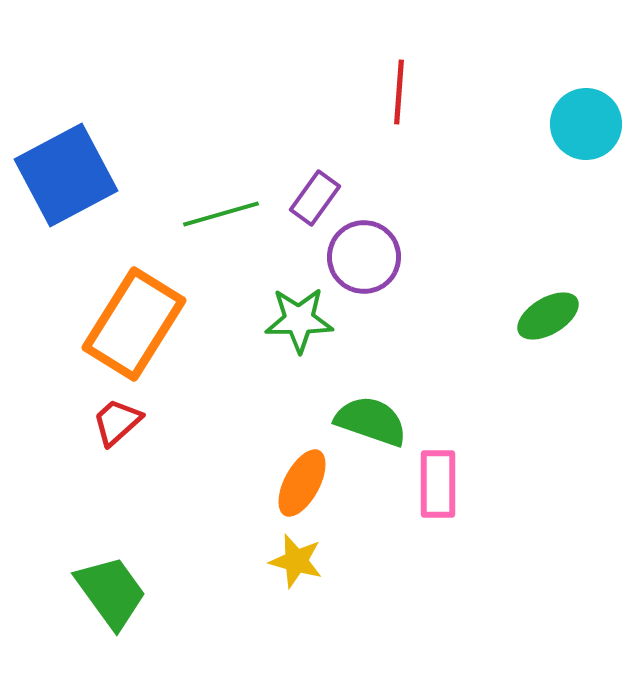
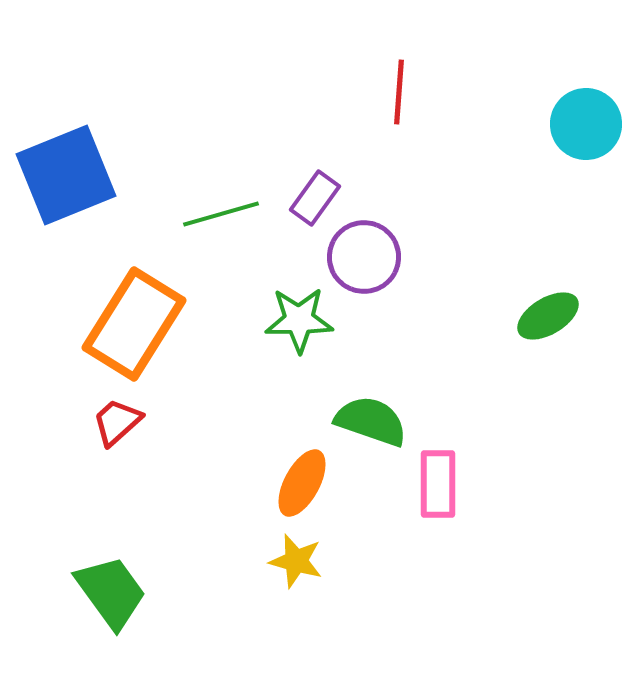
blue square: rotated 6 degrees clockwise
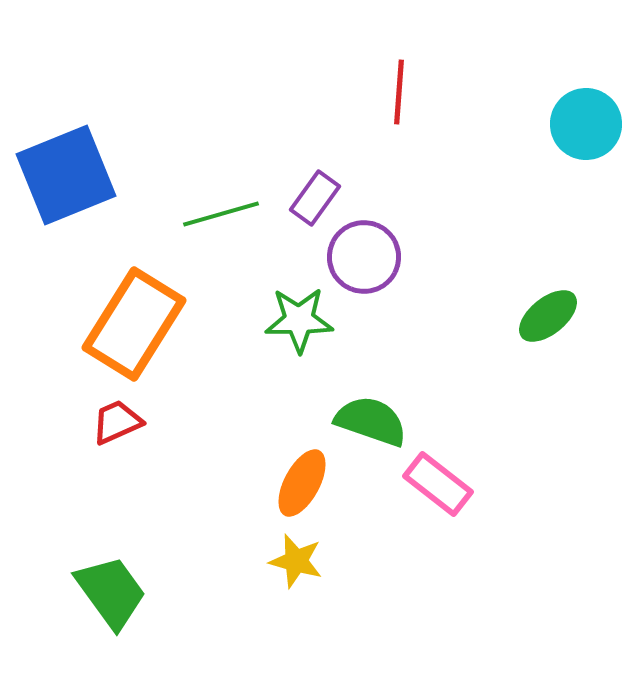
green ellipse: rotated 8 degrees counterclockwise
red trapezoid: rotated 18 degrees clockwise
pink rectangle: rotated 52 degrees counterclockwise
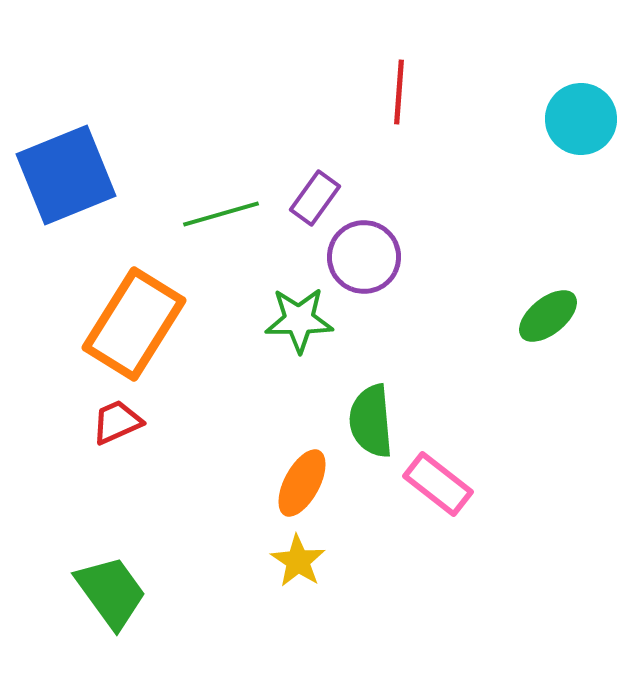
cyan circle: moved 5 px left, 5 px up
green semicircle: rotated 114 degrees counterclockwise
yellow star: moved 2 px right; rotated 18 degrees clockwise
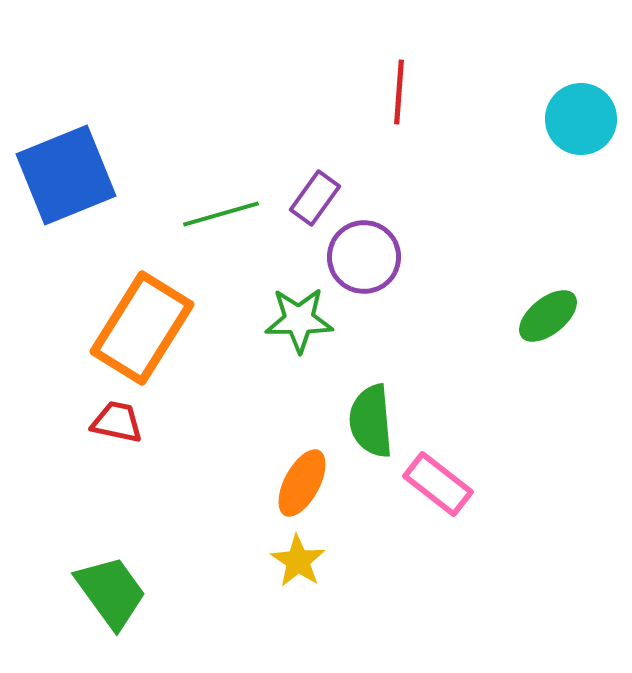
orange rectangle: moved 8 px right, 4 px down
red trapezoid: rotated 36 degrees clockwise
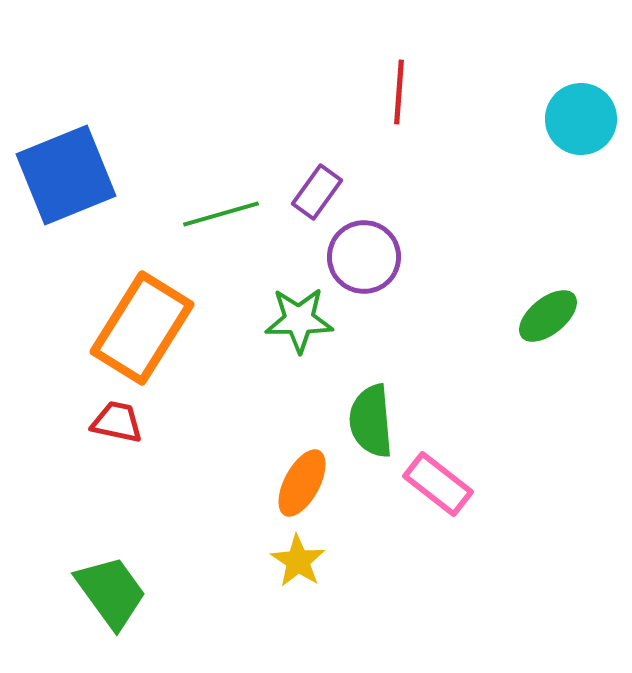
purple rectangle: moved 2 px right, 6 px up
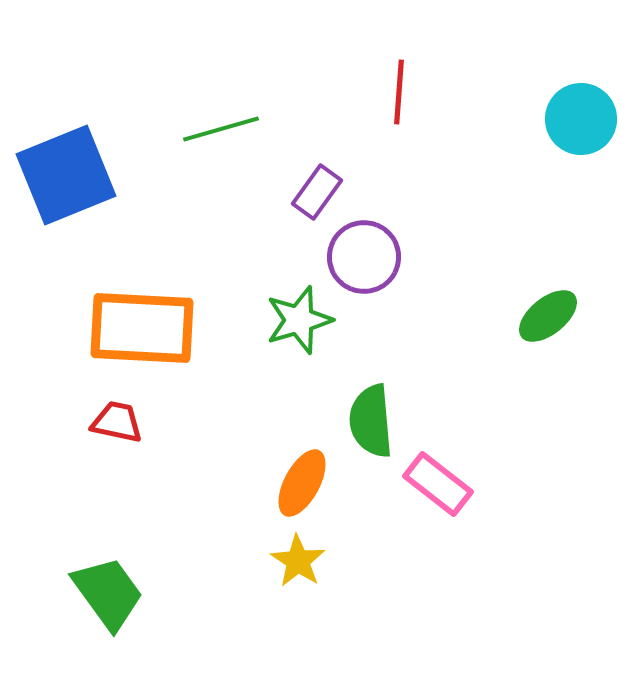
green line: moved 85 px up
green star: rotated 16 degrees counterclockwise
orange rectangle: rotated 61 degrees clockwise
green trapezoid: moved 3 px left, 1 px down
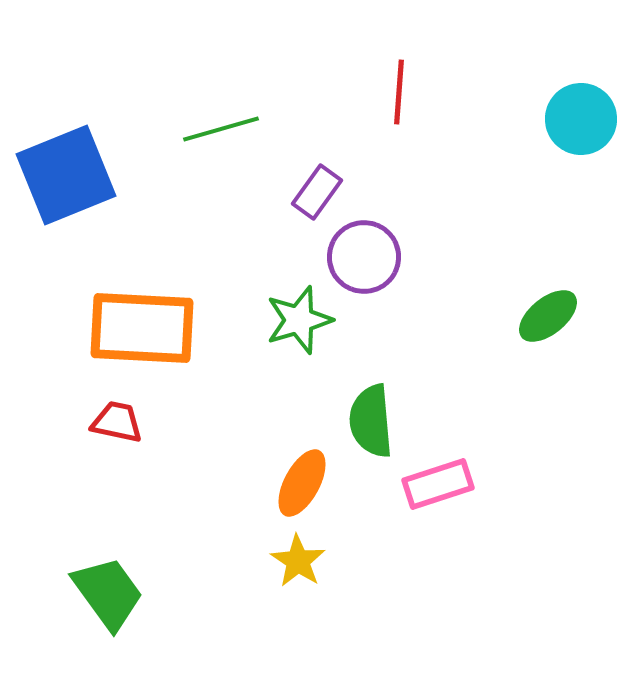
pink rectangle: rotated 56 degrees counterclockwise
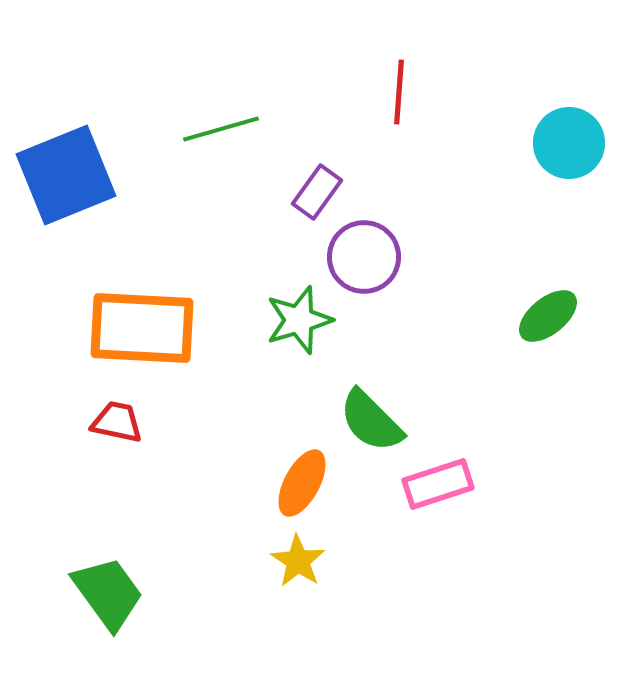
cyan circle: moved 12 px left, 24 px down
green semicircle: rotated 40 degrees counterclockwise
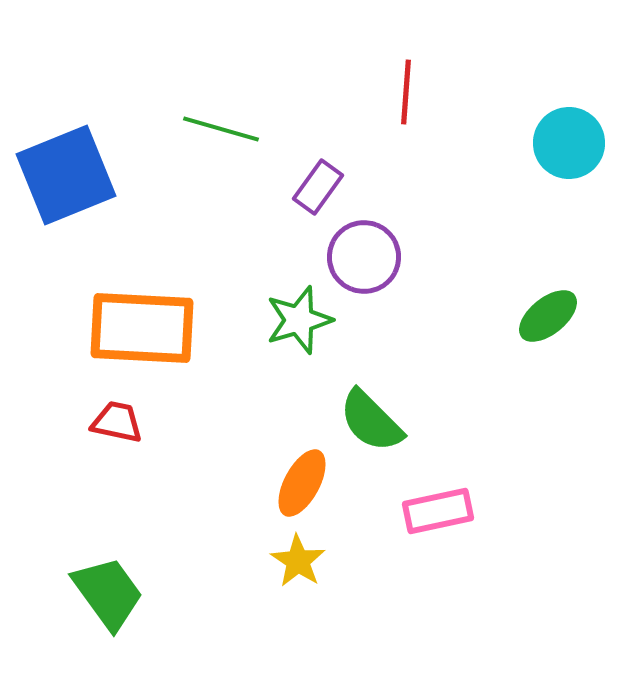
red line: moved 7 px right
green line: rotated 32 degrees clockwise
purple rectangle: moved 1 px right, 5 px up
pink rectangle: moved 27 px down; rotated 6 degrees clockwise
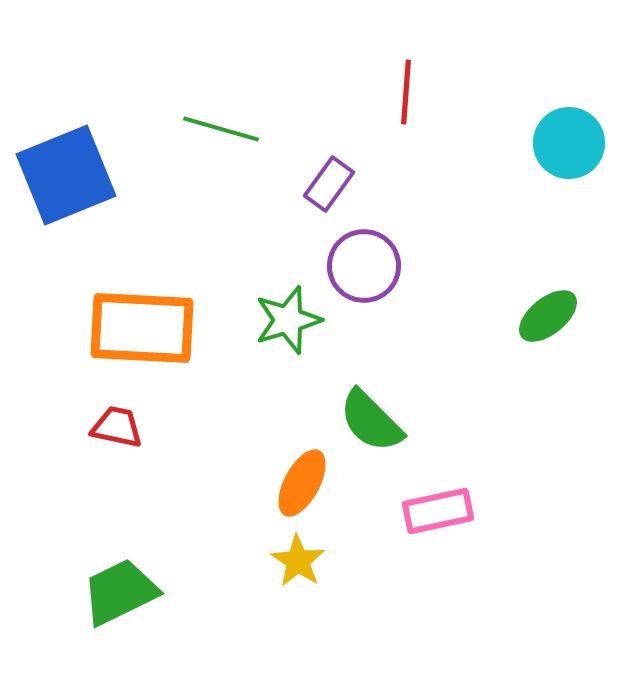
purple rectangle: moved 11 px right, 3 px up
purple circle: moved 9 px down
green star: moved 11 px left
red trapezoid: moved 5 px down
green trapezoid: moved 12 px right, 1 px up; rotated 80 degrees counterclockwise
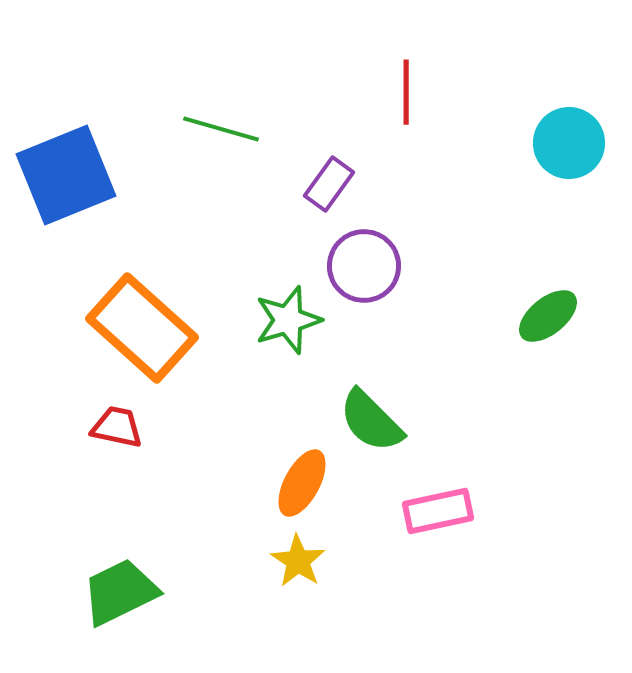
red line: rotated 4 degrees counterclockwise
orange rectangle: rotated 39 degrees clockwise
